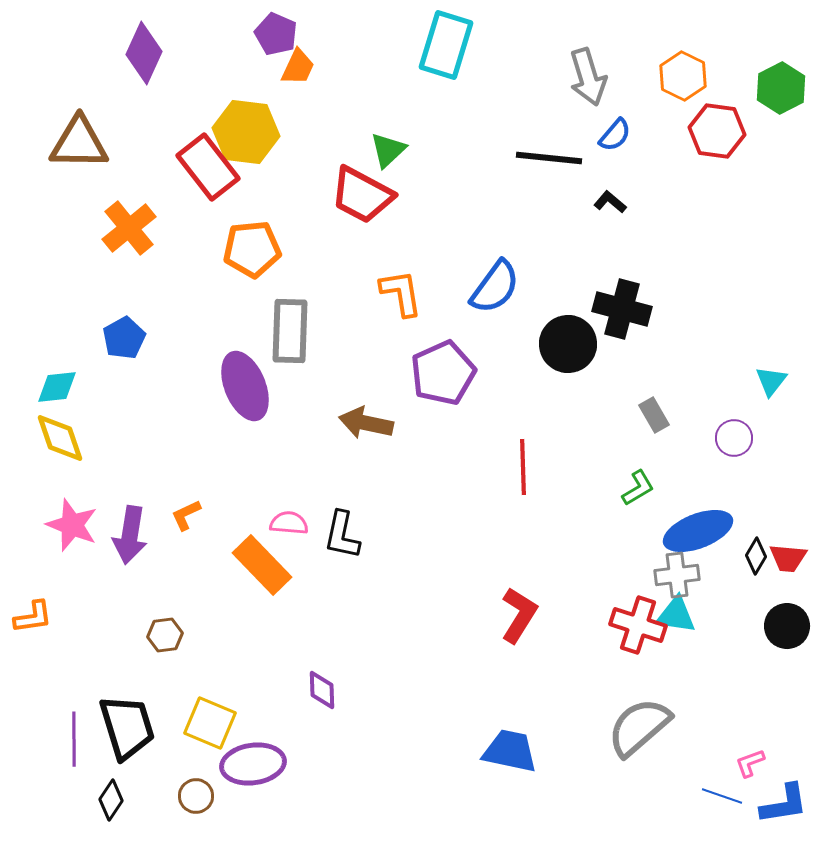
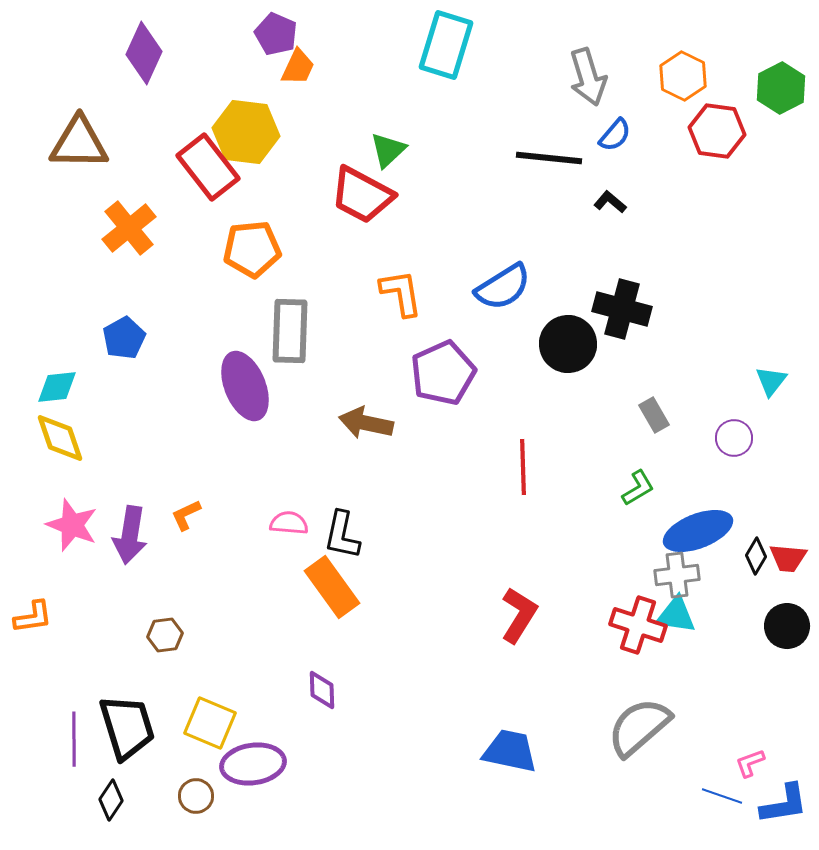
blue semicircle at (495, 287): moved 8 px right; rotated 22 degrees clockwise
orange rectangle at (262, 565): moved 70 px right, 22 px down; rotated 8 degrees clockwise
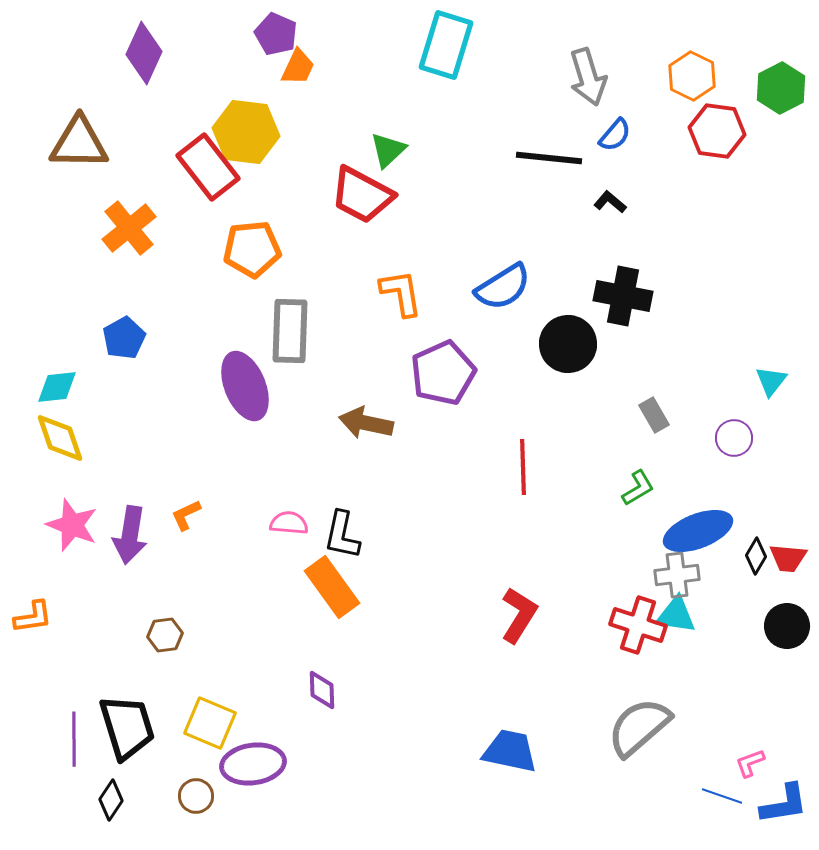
orange hexagon at (683, 76): moved 9 px right
black cross at (622, 309): moved 1 px right, 13 px up; rotated 4 degrees counterclockwise
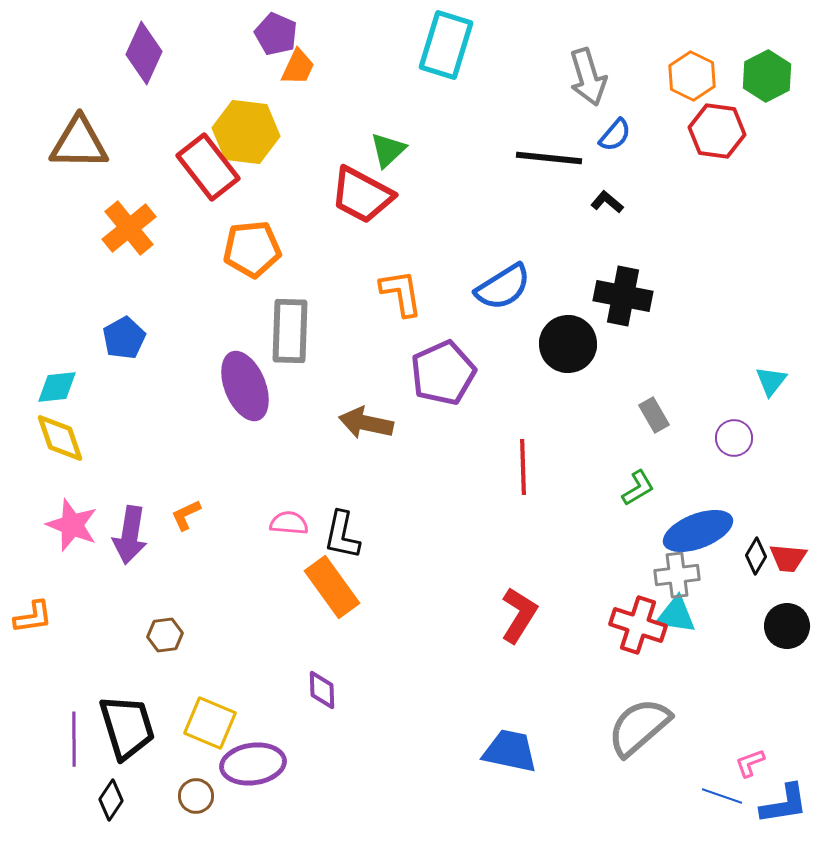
green hexagon at (781, 88): moved 14 px left, 12 px up
black L-shape at (610, 202): moved 3 px left
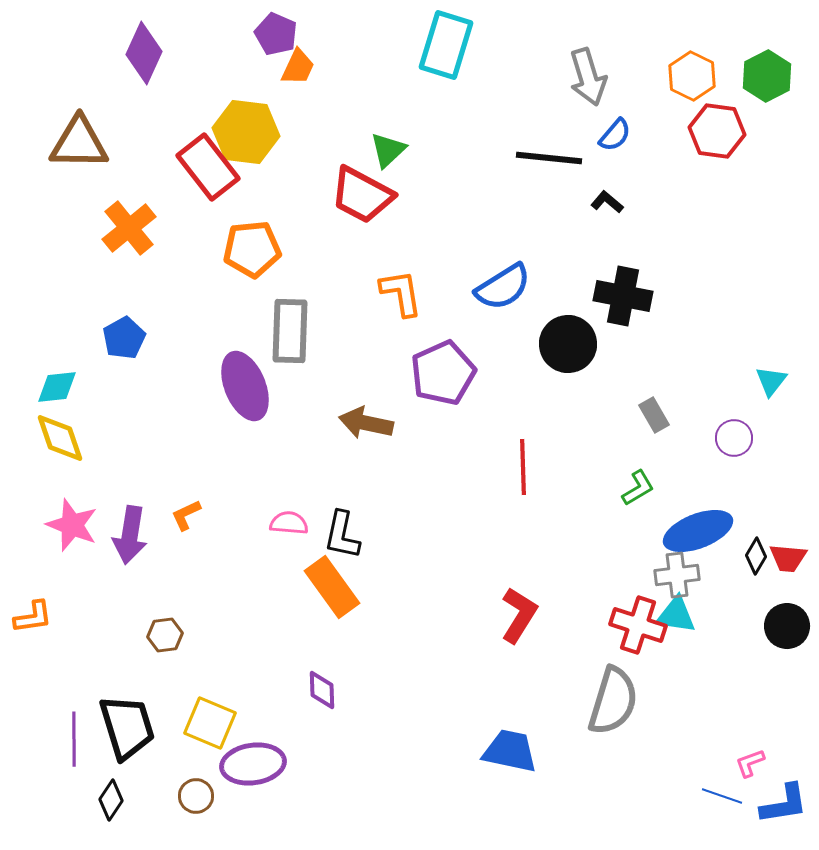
gray semicircle at (639, 727): moved 26 px left, 26 px up; rotated 148 degrees clockwise
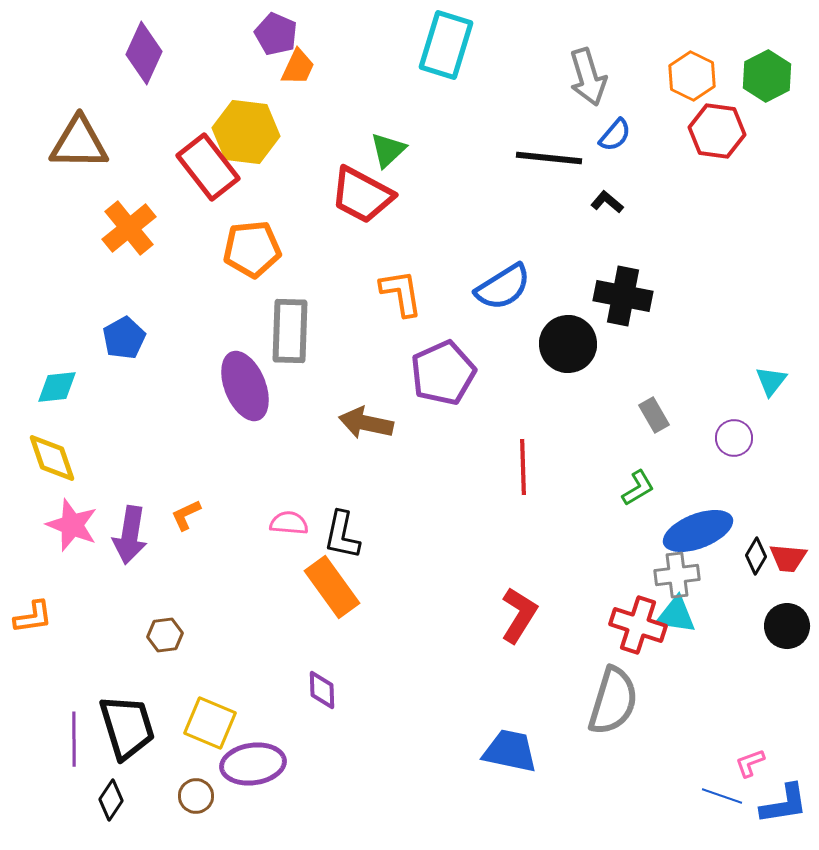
yellow diamond at (60, 438): moved 8 px left, 20 px down
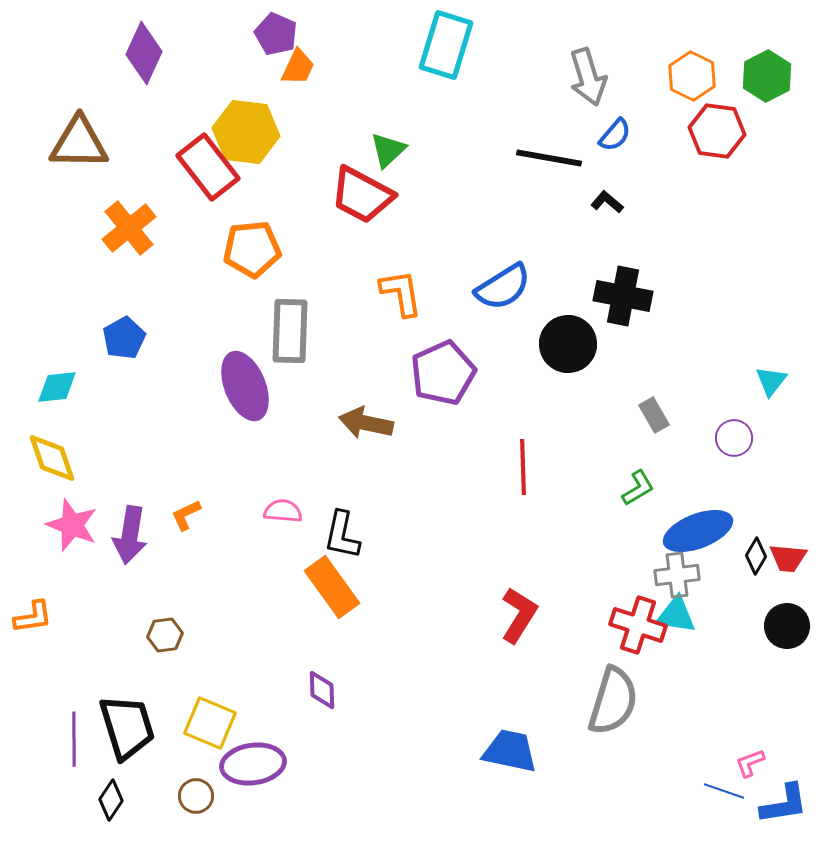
black line at (549, 158): rotated 4 degrees clockwise
pink semicircle at (289, 523): moved 6 px left, 12 px up
blue line at (722, 796): moved 2 px right, 5 px up
